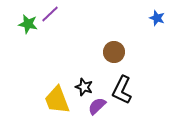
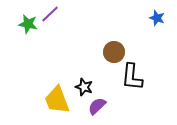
black L-shape: moved 10 px right, 13 px up; rotated 20 degrees counterclockwise
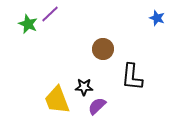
green star: rotated 12 degrees clockwise
brown circle: moved 11 px left, 3 px up
black star: rotated 18 degrees counterclockwise
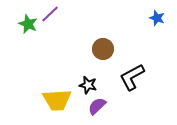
black L-shape: rotated 56 degrees clockwise
black star: moved 4 px right, 2 px up; rotated 12 degrees clockwise
yellow trapezoid: rotated 72 degrees counterclockwise
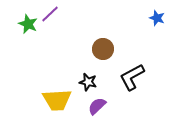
black star: moved 3 px up
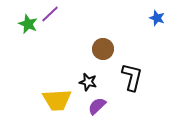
black L-shape: rotated 132 degrees clockwise
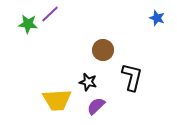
green star: rotated 18 degrees counterclockwise
brown circle: moved 1 px down
purple semicircle: moved 1 px left
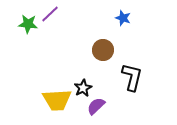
blue star: moved 34 px left
black star: moved 5 px left, 6 px down; rotated 30 degrees clockwise
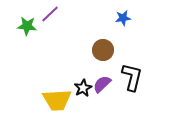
blue star: rotated 28 degrees counterclockwise
green star: moved 1 px left, 2 px down
purple semicircle: moved 6 px right, 22 px up
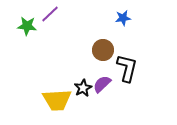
black L-shape: moved 5 px left, 9 px up
